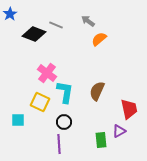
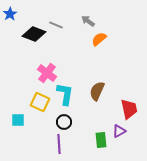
cyan L-shape: moved 2 px down
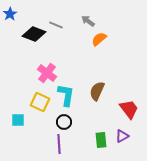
cyan L-shape: moved 1 px right, 1 px down
red trapezoid: rotated 25 degrees counterclockwise
purple triangle: moved 3 px right, 5 px down
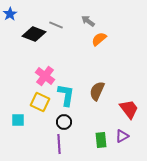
pink cross: moved 2 px left, 3 px down
